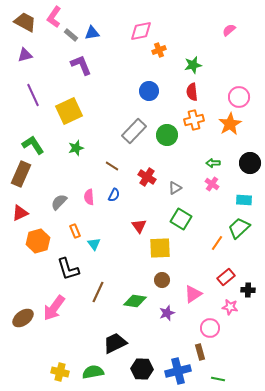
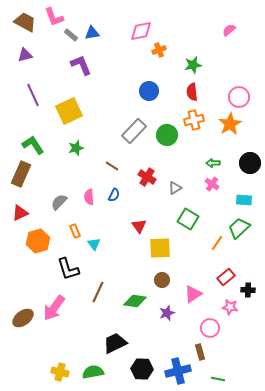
pink L-shape at (54, 17): rotated 55 degrees counterclockwise
green square at (181, 219): moved 7 px right
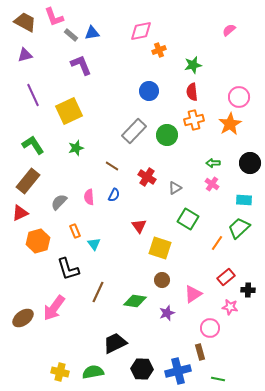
brown rectangle at (21, 174): moved 7 px right, 7 px down; rotated 15 degrees clockwise
yellow square at (160, 248): rotated 20 degrees clockwise
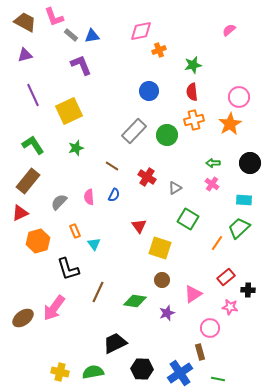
blue triangle at (92, 33): moved 3 px down
blue cross at (178, 371): moved 2 px right, 2 px down; rotated 20 degrees counterclockwise
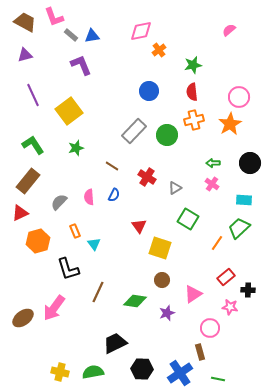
orange cross at (159, 50): rotated 16 degrees counterclockwise
yellow square at (69, 111): rotated 12 degrees counterclockwise
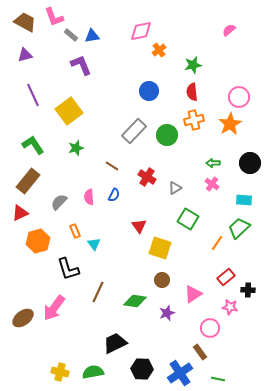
brown rectangle at (200, 352): rotated 21 degrees counterclockwise
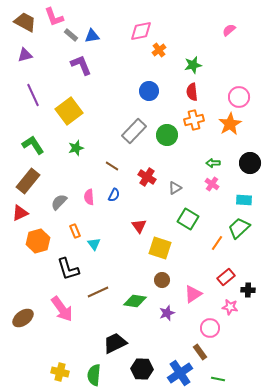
brown line at (98, 292): rotated 40 degrees clockwise
pink arrow at (54, 308): moved 8 px right, 1 px down; rotated 72 degrees counterclockwise
green semicircle at (93, 372): moved 1 px right, 3 px down; rotated 75 degrees counterclockwise
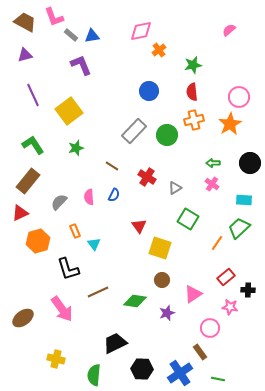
yellow cross at (60, 372): moved 4 px left, 13 px up
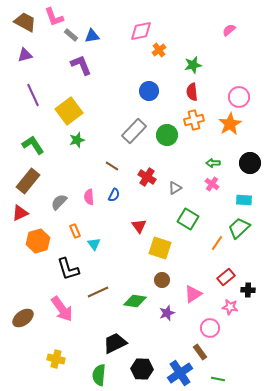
green star at (76, 148): moved 1 px right, 8 px up
green semicircle at (94, 375): moved 5 px right
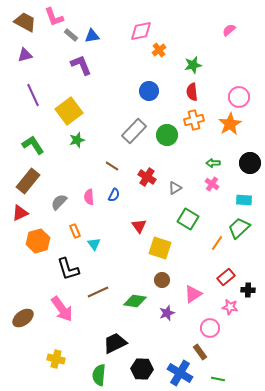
blue cross at (180, 373): rotated 25 degrees counterclockwise
